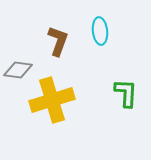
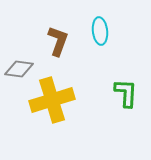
gray diamond: moved 1 px right, 1 px up
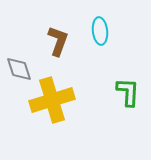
gray diamond: rotated 64 degrees clockwise
green L-shape: moved 2 px right, 1 px up
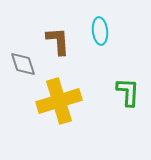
brown L-shape: rotated 24 degrees counterclockwise
gray diamond: moved 4 px right, 5 px up
yellow cross: moved 7 px right, 1 px down
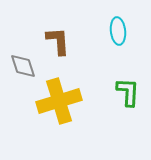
cyan ellipse: moved 18 px right
gray diamond: moved 2 px down
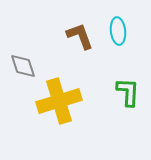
brown L-shape: moved 22 px right, 5 px up; rotated 16 degrees counterclockwise
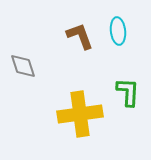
yellow cross: moved 21 px right, 13 px down; rotated 9 degrees clockwise
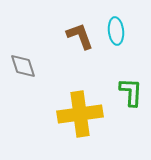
cyan ellipse: moved 2 px left
green L-shape: moved 3 px right
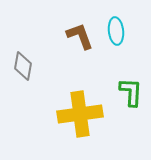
gray diamond: rotated 28 degrees clockwise
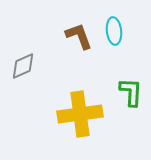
cyan ellipse: moved 2 px left
brown L-shape: moved 1 px left
gray diamond: rotated 56 degrees clockwise
